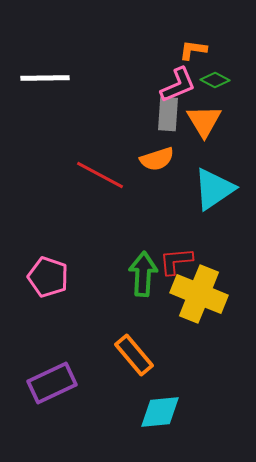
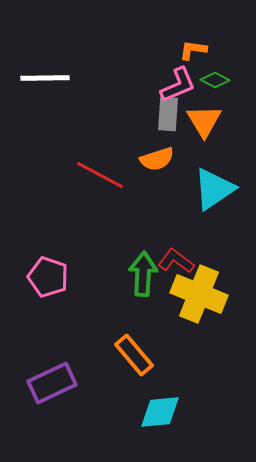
red L-shape: rotated 42 degrees clockwise
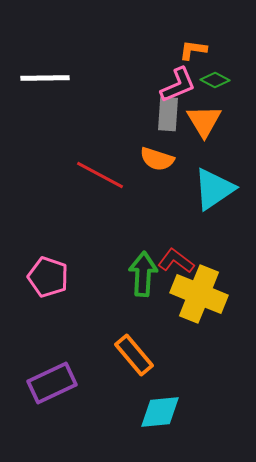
orange semicircle: rotated 36 degrees clockwise
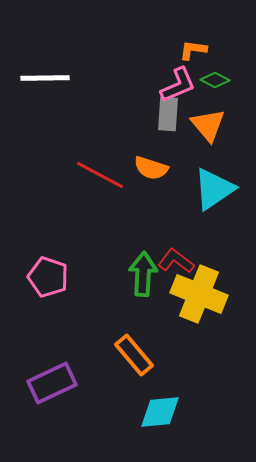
orange triangle: moved 4 px right, 4 px down; rotated 9 degrees counterclockwise
orange semicircle: moved 6 px left, 9 px down
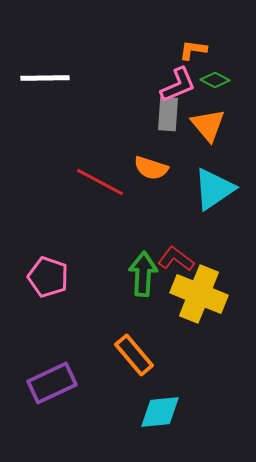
red line: moved 7 px down
red L-shape: moved 2 px up
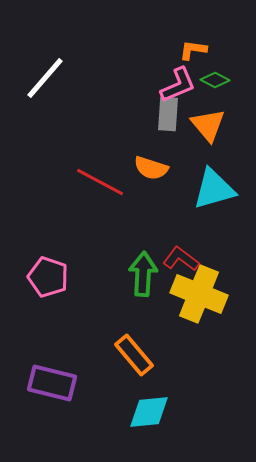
white line: rotated 48 degrees counterclockwise
cyan triangle: rotated 18 degrees clockwise
red L-shape: moved 5 px right
purple rectangle: rotated 39 degrees clockwise
cyan diamond: moved 11 px left
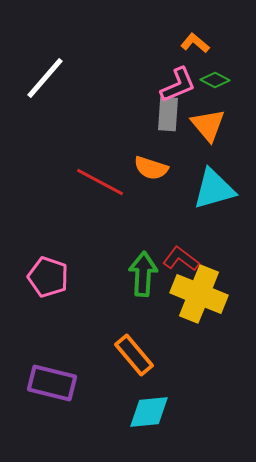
orange L-shape: moved 2 px right, 7 px up; rotated 32 degrees clockwise
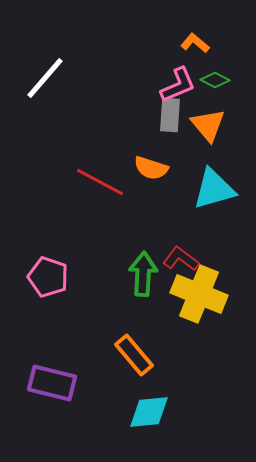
gray rectangle: moved 2 px right, 1 px down
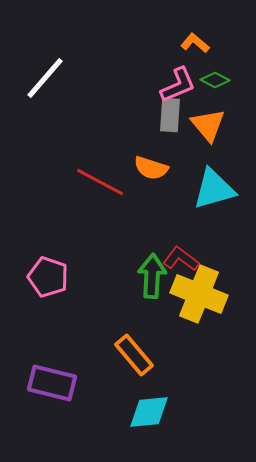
green arrow: moved 9 px right, 2 px down
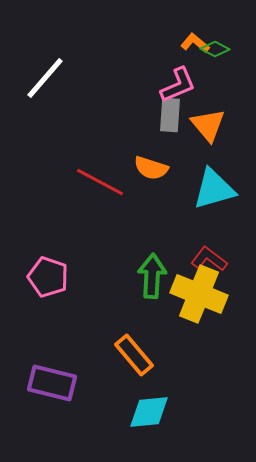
green diamond: moved 31 px up
red L-shape: moved 28 px right
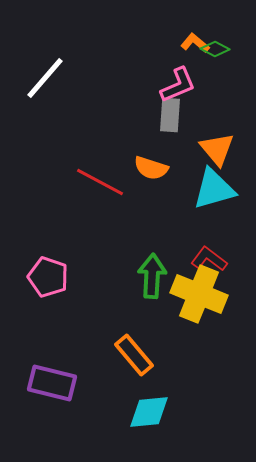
orange triangle: moved 9 px right, 24 px down
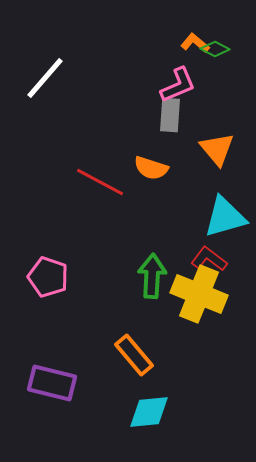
cyan triangle: moved 11 px right, 28 px down
